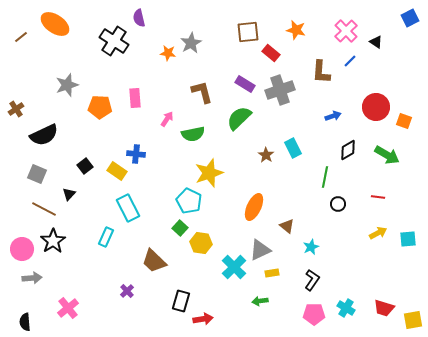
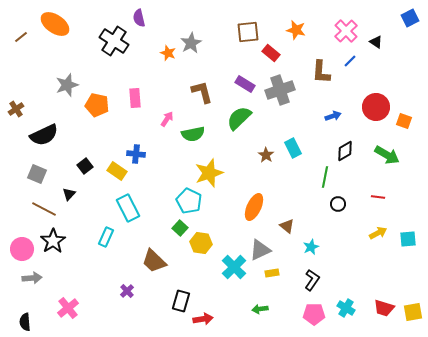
orange star at (168, 53): rotated 14 degrees clockwise
orange pentagon at (100, 107): moved 3 px left, 2 px up; rotated 10 degrees clockwise
black diamond at (348, 150): moved 3 px left, 1 px down
green arrow at (260, 301): moved 8 px down
yellow square at (413, 320): moved 8 px up
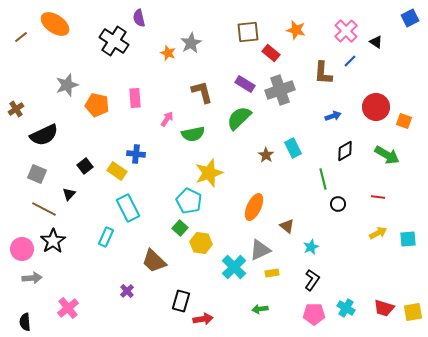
brown L-shape at (321, 72): moved 2 px right, 1 px down
green line at (325, 177): moved 2 px left, 2 px down; rotated 25 degrees counterclockwise
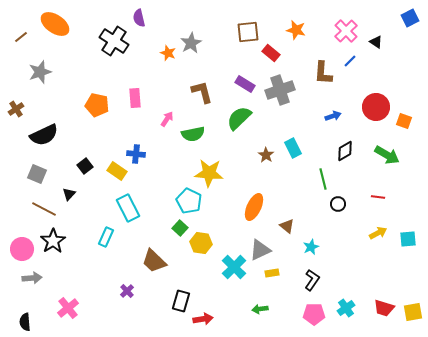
gray star at (67, 85): moved 27 px left, 13 px up
yellow star at (209, 173): rotated 24 degrees clockwise
cyan cross at (346, 308): rotated 24 degrees clockwise
